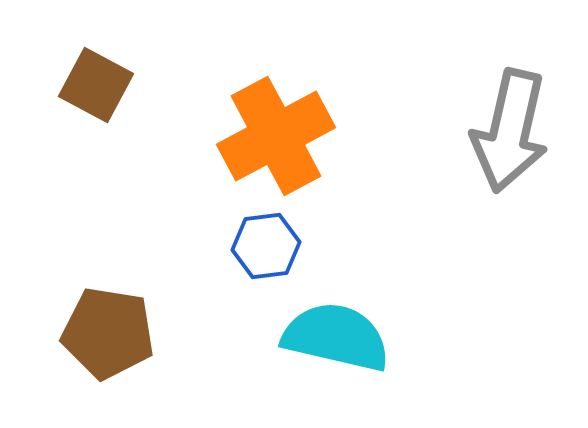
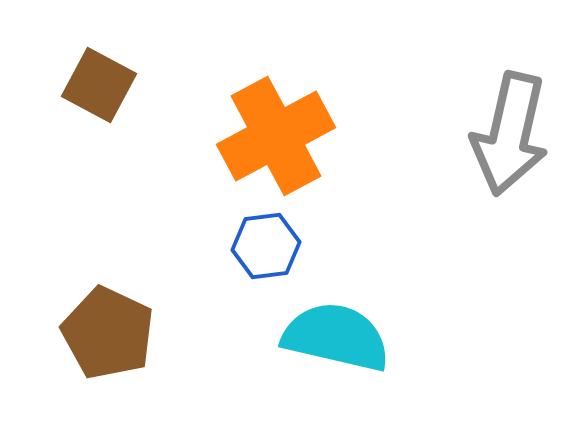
brown square: moved 3 px right
gray arrow: moved 3 px down
brown pentagon: rotated 16 degrees clockwise
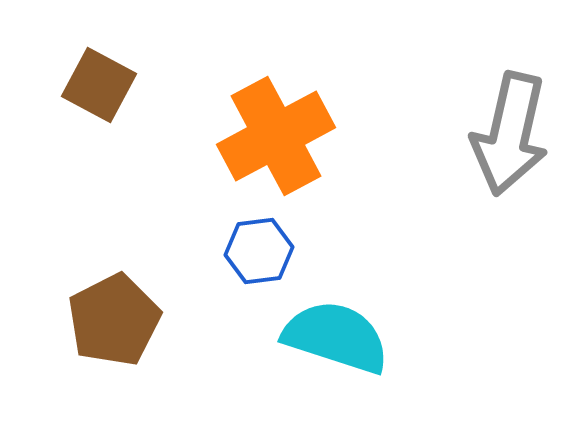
blue hexagon: moved 7 px left, 5 px down
brown pentagon: moved 6 px right, 13 px up; rotated 20 degrees clockwise
cyan semicircle: rotated 5 degrees clockwise
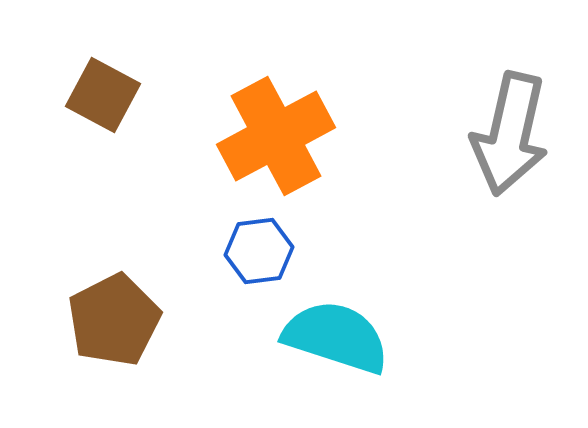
brown square: moved 4 px right, 10 px down
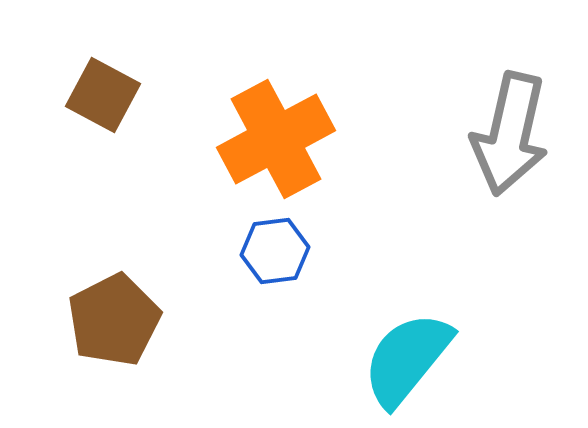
orange cross: moved 3 px down
blue hexagon: moved 16 px right
cyan semicircle: moved 71 px right, 22 px down; rotated 69 degrees counterclockwise
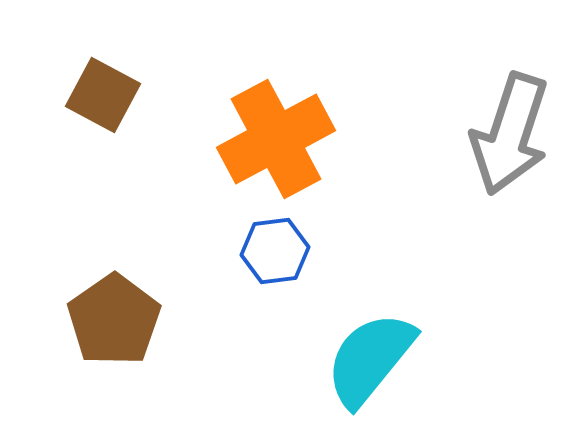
gray arrow: rotated 5 degrees clockwise
brown pentagon: rotated 8 degrees counterclockwise
cyan semicircle: moved 37 px left
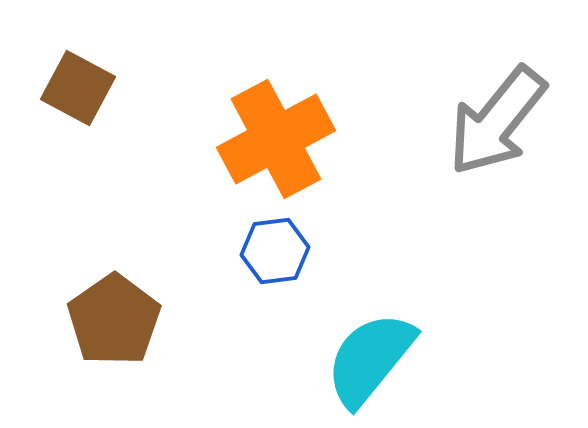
brown square: moved 25 px left, 7 px up
gray arrow: moved 13 px left, 13 px up; rotated 21 degrees clockwise
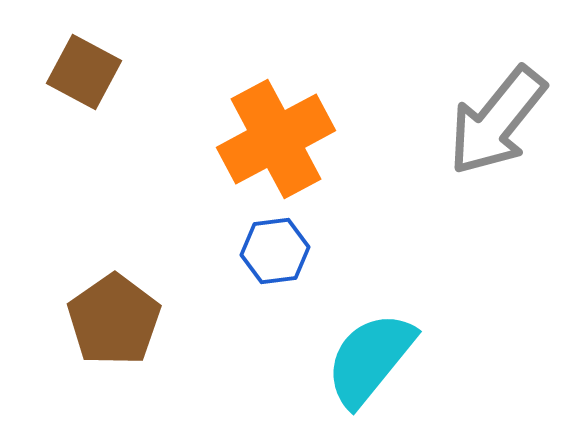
brown square: moved 6 px right, 16 px up
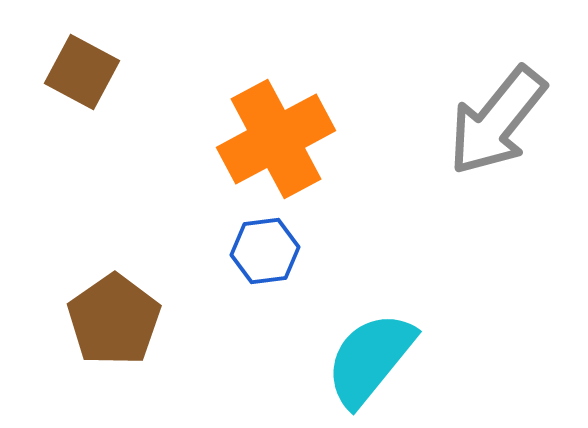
brown square: moved 2 px left
blue hexagon: moved 10 px left
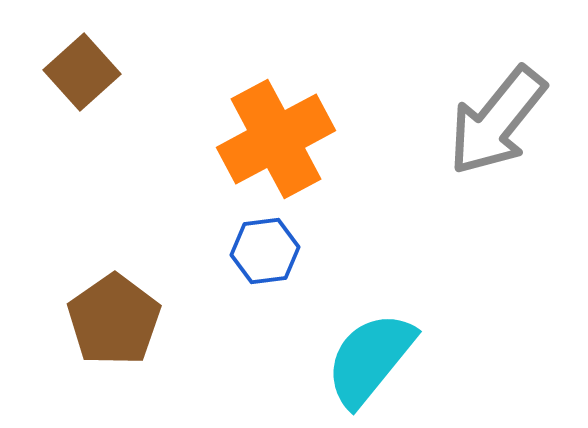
brown square: rotated 20 degrees clockwise
